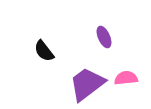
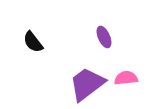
black semicircle: moved 11 px left, 9 px up
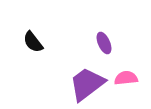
purple ellipse: moved 6 px down
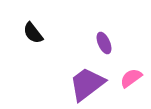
black semicircle: moved 9 px up
pink semicircle: moved 5 px right; rotated 30 degrees counterclockwise
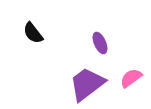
purple ellipse: moved 4 px left
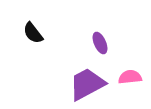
pink semicircle: moved 1 px left, 1 px up; rotated 30 degrees clockwise
purple trapezoid: rotated 9 degrees clockwise
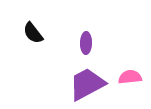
purple ellipse: moved 14 px left; rotated 25 degrees clockwise
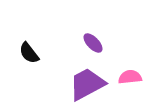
black semicircle: moved 4 px left, 20 px down
purple ellipse: moved 7 px right; rotated 45 degrees counterclockwise
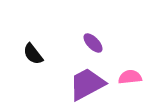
black semicircle: moved 4 px right, 1 px down
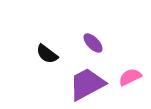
black semicircle: moved 14 px right; rotated 15 degrees counterclockwise
pink semicircle: rotated 20 degrees counterclockwise
